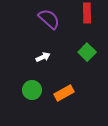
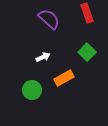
red rectangle: rotated 18 degrees counterclockwise
orange rectangle: moved 15 px up
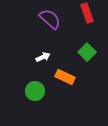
purple semicircle: moved 1 px right
orange rectangle: moved 1 px right, 1 px up; rotated 54 degrees clockwise
green circle: moved 3 px right, 1 px down
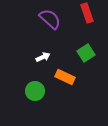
green square: moved 1 px left, 1 px down; rotated 12 degrees clockwise
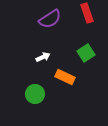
purple semicircle: rotated 105 degrees clockwise
green circle: moved 3 px down
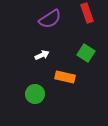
green square: rotated 24 degrees counterclockwise
white arrow: moved 1 px left, 2 px up
orange rectangle: rotated 12 degrees counterclockwise
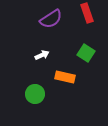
purple semicircle: moved 1 px right
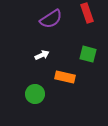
green square: moved 2 px right, 1 px down; rotated 18 degrees counterclockwise
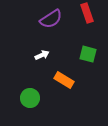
orange rectangle: moved 1 px left, 3 px down; rotated 18 degrees clockwise
green circle: moved 5 px left, 4 px down
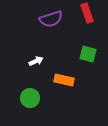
purple semicircle: rotated 15 degrees clockwise
white arrow: moved 6 px left, 6 px down
orange rectangle: rotated 18 degrees counterclockwise
